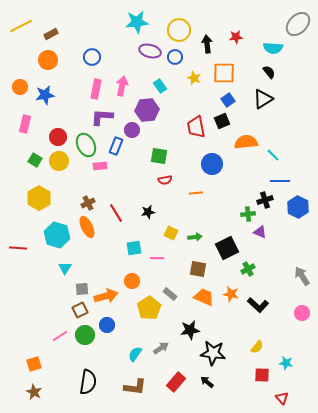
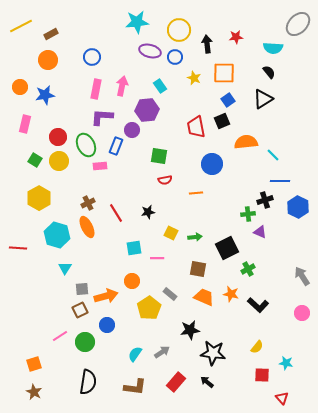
green circle at (85, 335): moved 7 px down
gray arrow at (161, 348): moved 1 px right, 4 px down
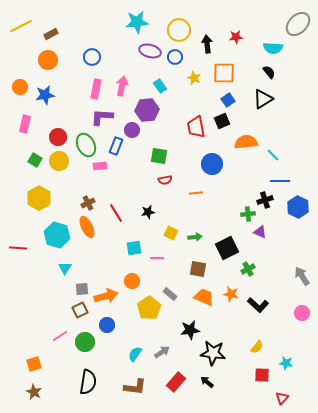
red triangle at (282, 398): rotated 24 degrees clockwise
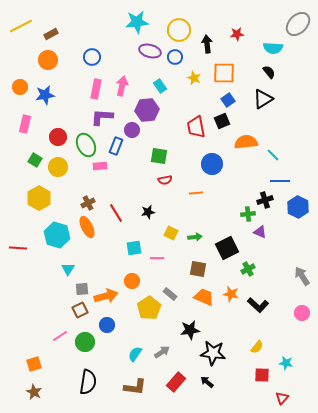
red star at (236, 37): moved 1 px right, 3 px up
yellow circle at (59, 161): moved 1 px left, 6 px down
cyan triangle at (65, 268): moved 3 px right, 1 px down
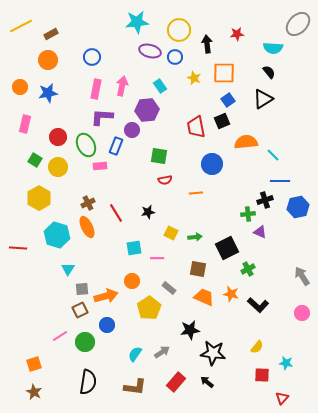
blue star at (45, 95): moved 3 px right, 2 px up
blue hexagon at (298, 207): rotated 20 degrees clockwise
gray rectangle at (170, 294): moved 1 px left, 6 px up
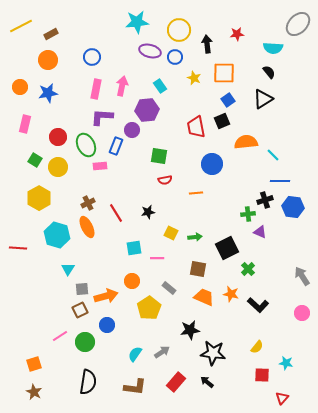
blue hexagon at (298, 207): moved 5 px left; rotated 20 degrees clockwise
green cross at (248, 269): rotated 16 degrees counterclockwise
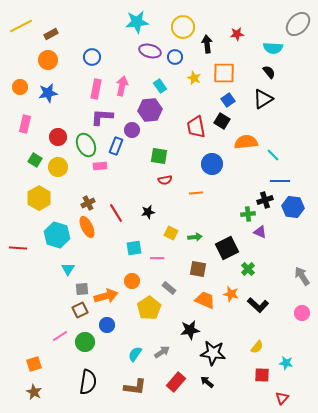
yellow circle at (179, 30): moved 4 px right, 3 px up
purple hexagon at (147, 110): moved 3 px right
black square at (222, 121): rotated 35 degrees counterclockwise
orange trapezoid at (204, 297): moved 1 px right, 3 px down
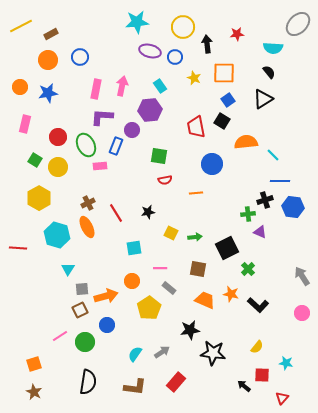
blue circle at (92, 57): moved 12 px left
pink line at (157, 258): moved 3 px right, 10 px down
black arrow at (207, 382): moved 37 px right, 4 px down
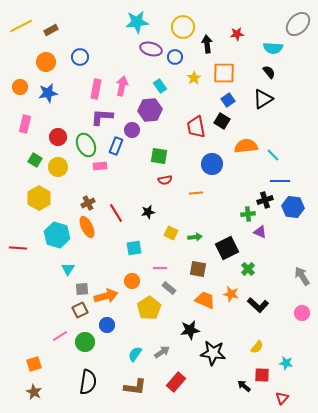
brown rectangle at (51, 34): moved 4 px up
purple ellipse at (150, 51): moved 1 px right, 2 px up
orange circle at (48, 60): moved 2 px left, 2 px down
yellow star at (194, 78): rotated 16 degrees clockwise
orange semicircle at (246, 142): moved 4 px down
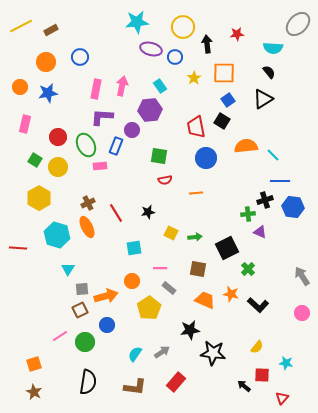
blue circle at (212, 164): moved 6 px left, 6 px up
